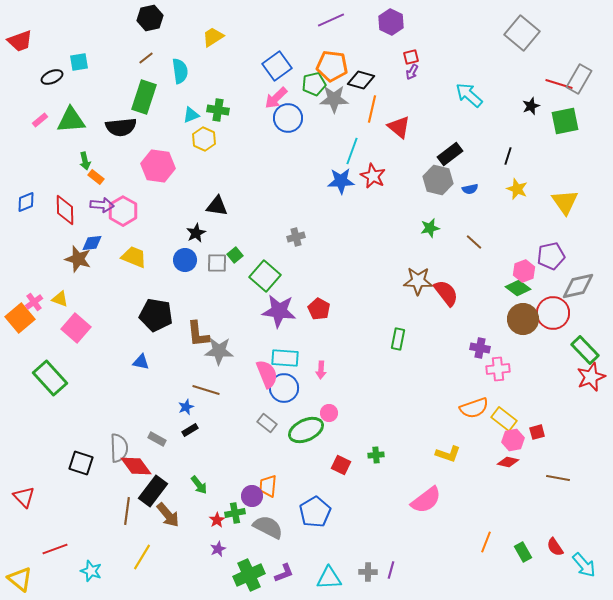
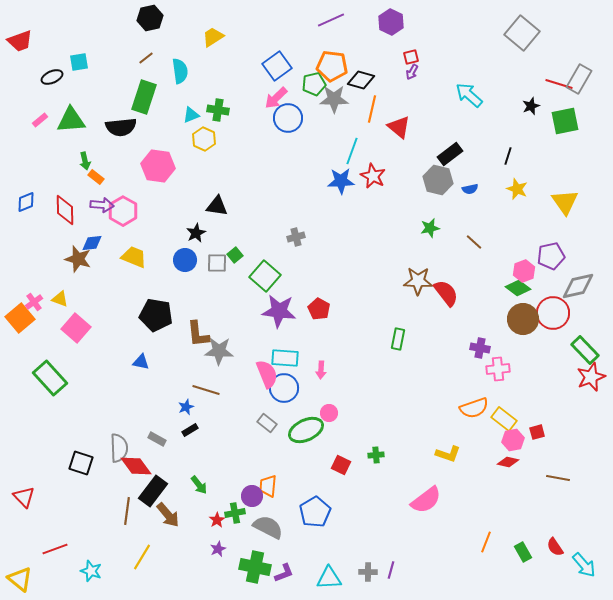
green cross at (249, 575): moved 6 px right, 8 px up; rotated 36 degrees clockwise
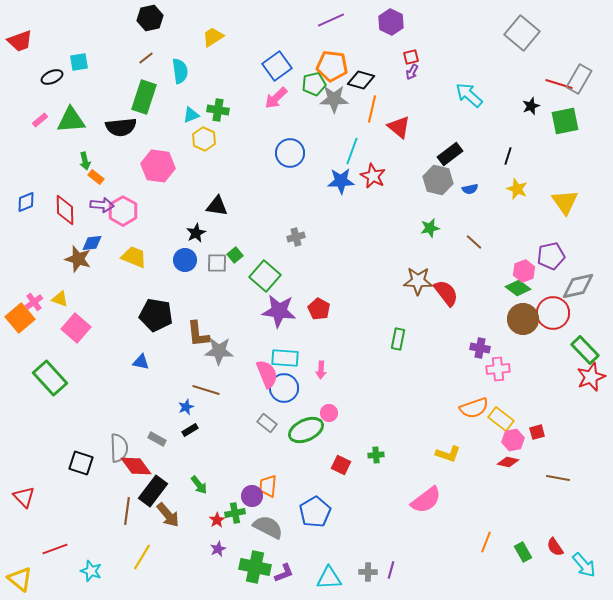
blue circle at (288, 118): moved 2 px right, 35 px down
yellow rectangle at (504, 419): moved 3 px left
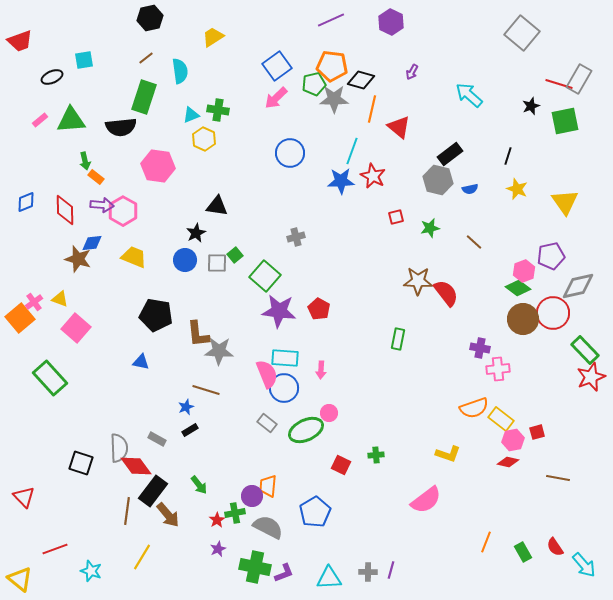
red square at (411, 57): moved 15 px left, 160 px down
cyan square at (79, 62): moved 5 px right, 2 px up
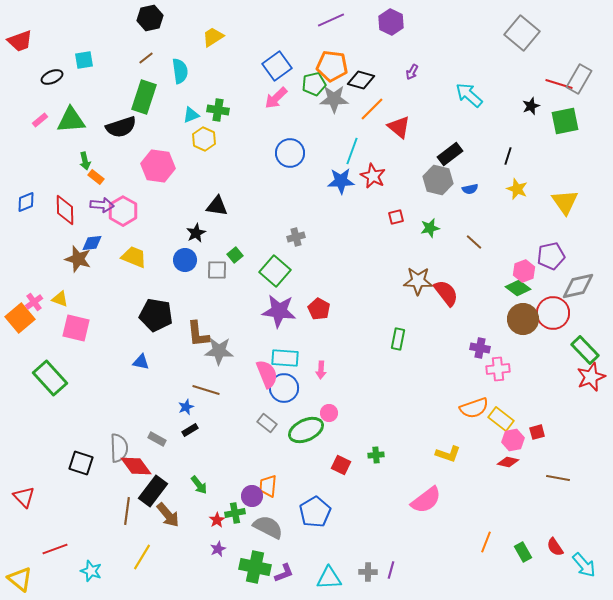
orange line at (372, 109): rotated 32 degrees clockwise
black semicircle at (121, 127): rotated 12 degrees counterclockwise
gray square at (217, 263): moved 7 px down
green square at (265, 276): moved 10 px right, 5 px up
pink square at (76, 328): rotated 28 degrees counterclockwise
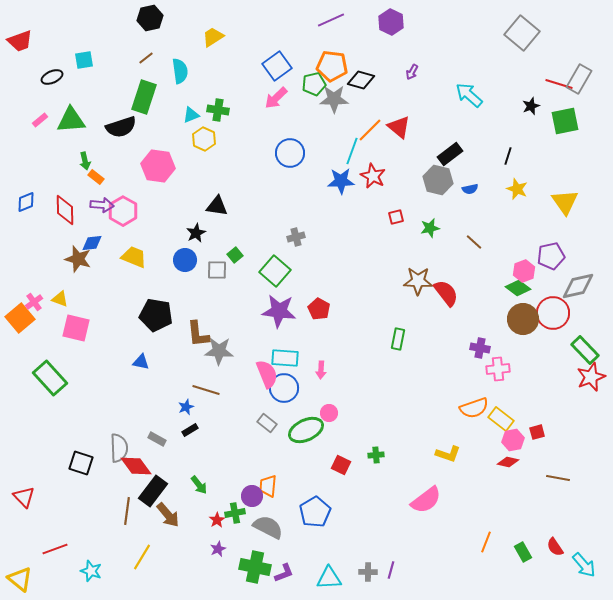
orange line at (372, 109): moved 2 px left, 21 px down
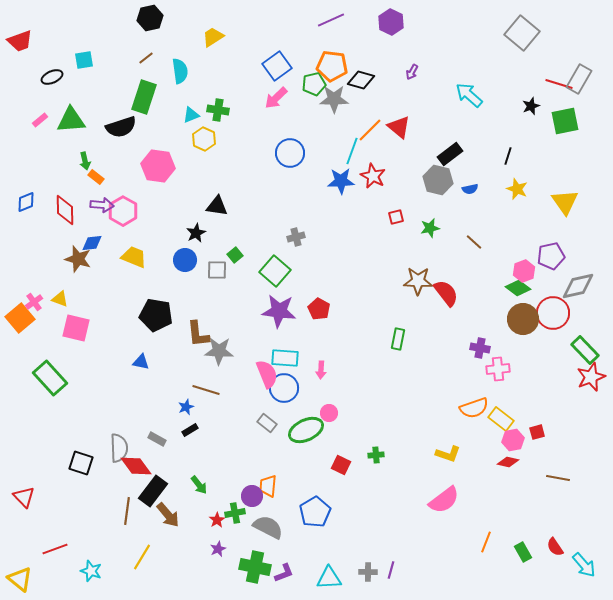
pink semicircle at (426, 500): moved 18 px right
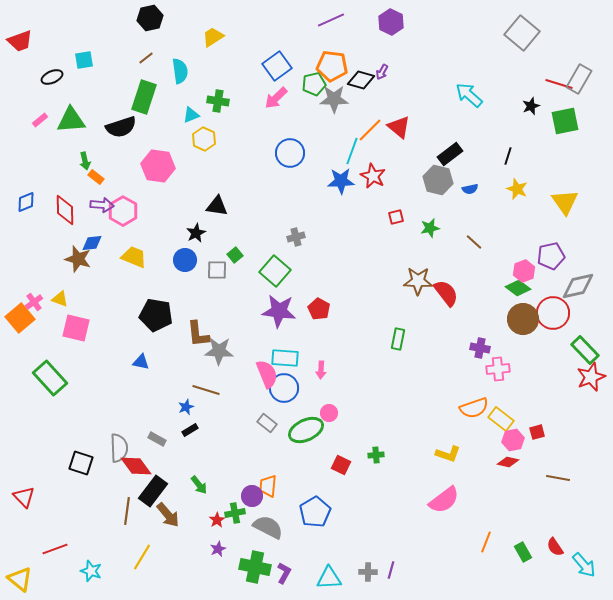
purple arrow at (412, 72): moved 30 px left
green cross at (218, 110): moved 9 px up
purple L-shape at (284, 573): rotated 40 degrees counterclockwise
